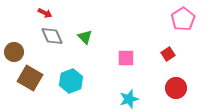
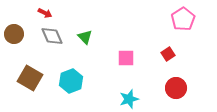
brown circle: moved 18 px up
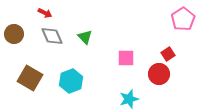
red circle: moved 17 px left, 14 px up
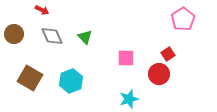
red arrow: moved 3 px left, 3 px up
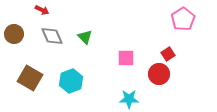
cyan star: rotated 18 degrees clockwise
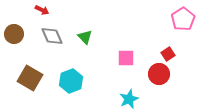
cyan star: rotated 24 degrees counterclockwise
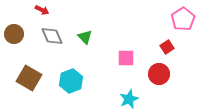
red square: moved 1 px left, 7 px up
brown square: moved 1 px left
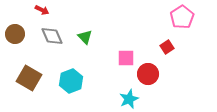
pink pentagon: moved 1 px left, 2 px up
brown circle: moved 1 px right
red circle: moved 11 px left
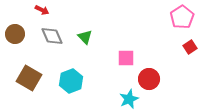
red square: moved 23 px right
red circle: moved 1 px right, 5 px down
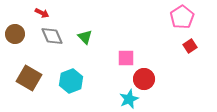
red arrow: moved 3 px down
red square: moved 1 px up
red circle: moved 5 px left
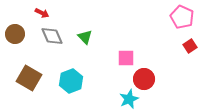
pink pentagon: rotated 15 degrees counterclockwise
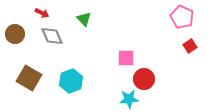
green triangle: moved 1 px left, 18 px up
cyan star: rotated 18 degrees clockwise
